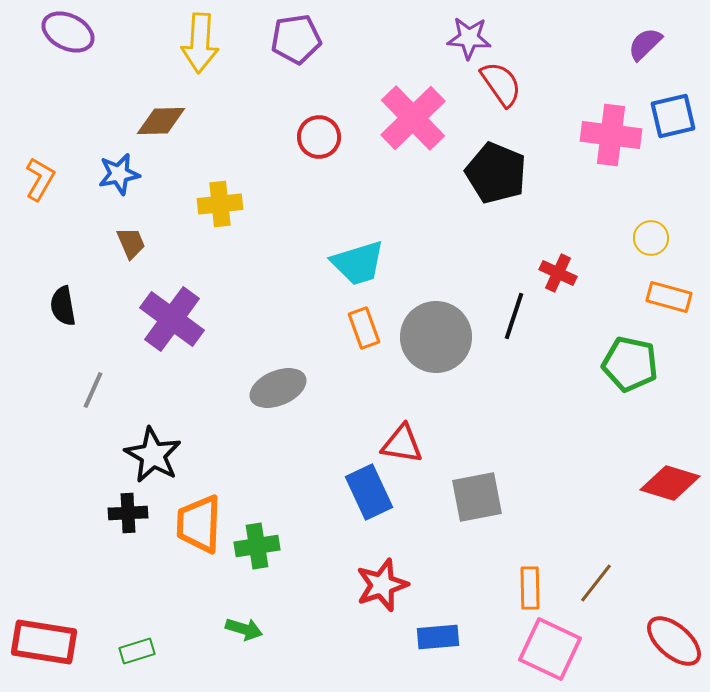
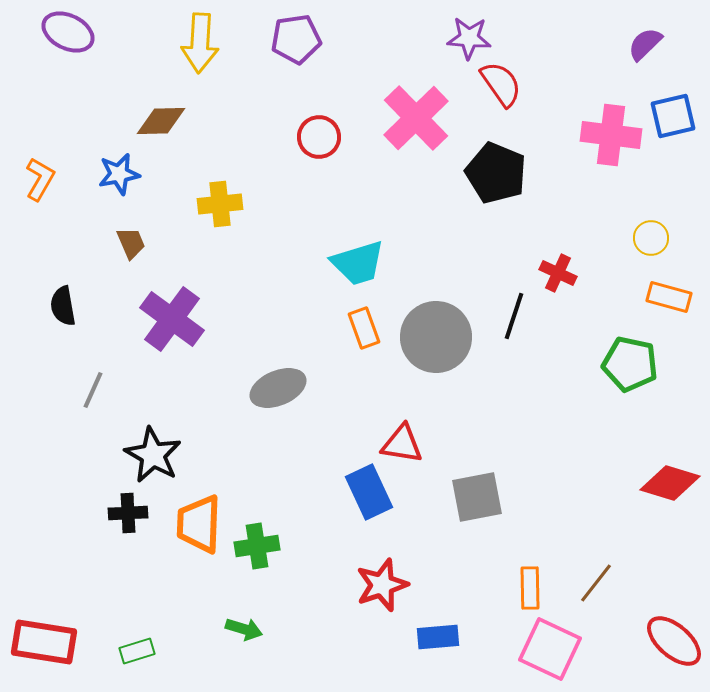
pink cross at (413, 118): moved 3 px right
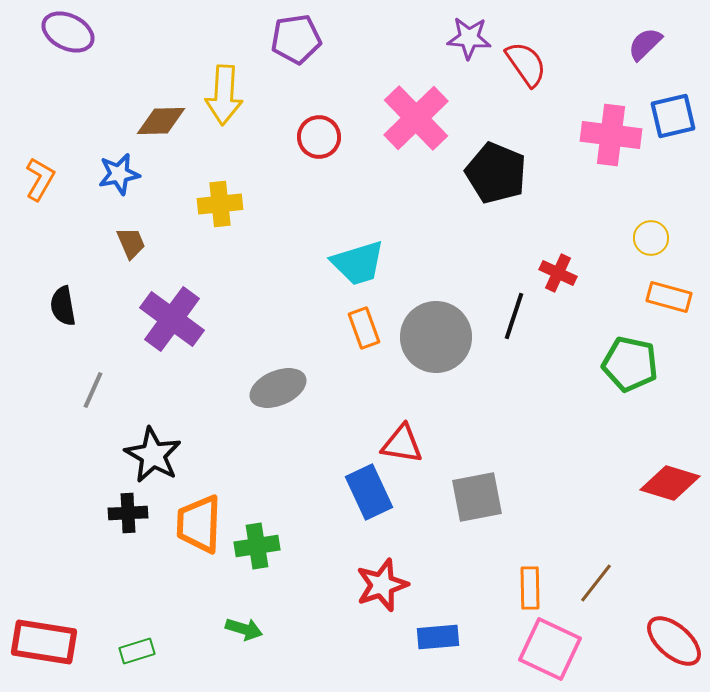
yellow arrow at (200, 43): moved 24 px right, 52 px down
red semicircle at (501, 84): moved 25 px right, 20 px up
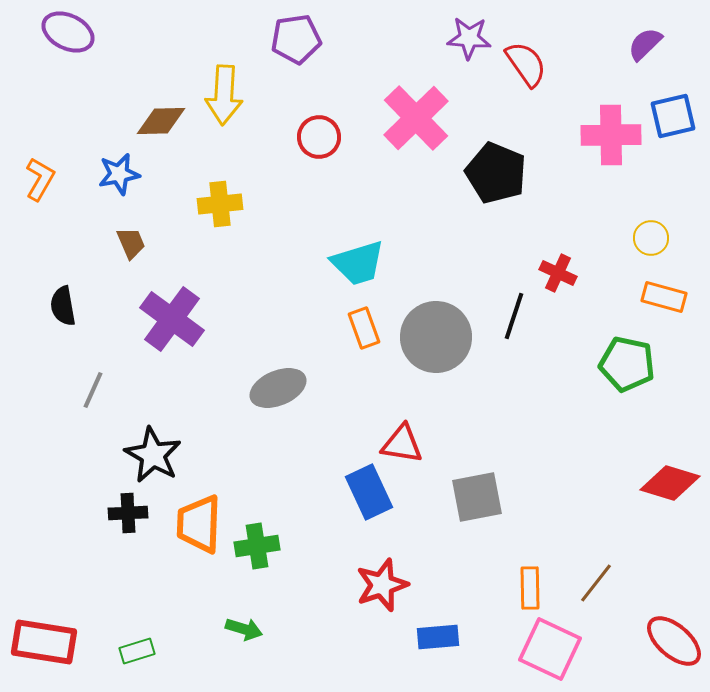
pink cross at (611, 135): rotated 8 degrees counterclockwise
orange rectangle at (669, 297): moved 5 px left
green pentagon at (630, 364): moved 3 px left
